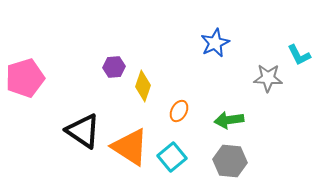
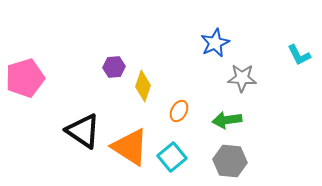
gray star: moved 26 px left
green arrow: moved 2 px left
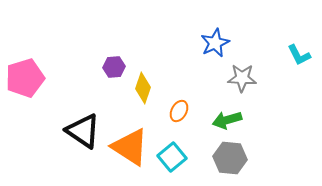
yellow diamond: moved 2 px down
green arrow: rotated 8 degrees counterclockwise
gray hexagon: moved 3 px up
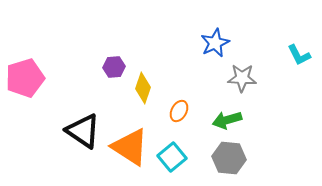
gray hexagon: moved 1 px left
